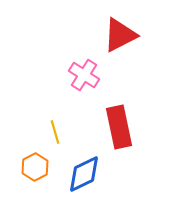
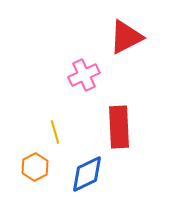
red triangle: moved 6 px right, 2 px down
pink cross: rotated 32 degrees clockwise
red rectangle: rotated 9 degrees clockwise
blue diamond: moved 3 px right
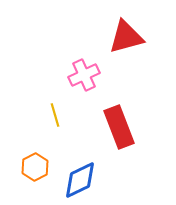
red triangle: rotated 12 degrees clockwise
red rectangle: rotated 18 degrees counterclockwise
yellow line: moved 17 px up
blue diamond: moved 7 px left, 6 px down
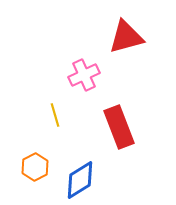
blue diamond: rotated 6 degrees counterclockwise
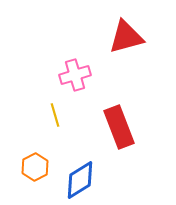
pink cross: moved 9 px left; rotated 8 degrees clockwise
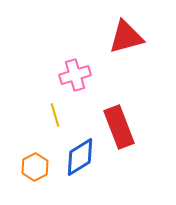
blue diamond: moved 23 px up
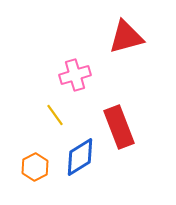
yellow line: rotated 20 degrees counterclockwise
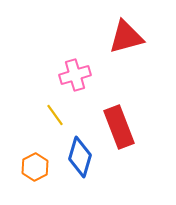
blue diamond: rotated 42 degrees counterclockwise
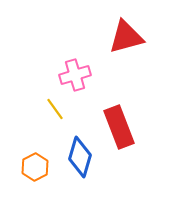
yellow line: moved 6 px up
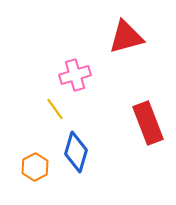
red rectangle: moved 29 px right, 4 px up
blue diamond: moved 4 px left, 5 px up
